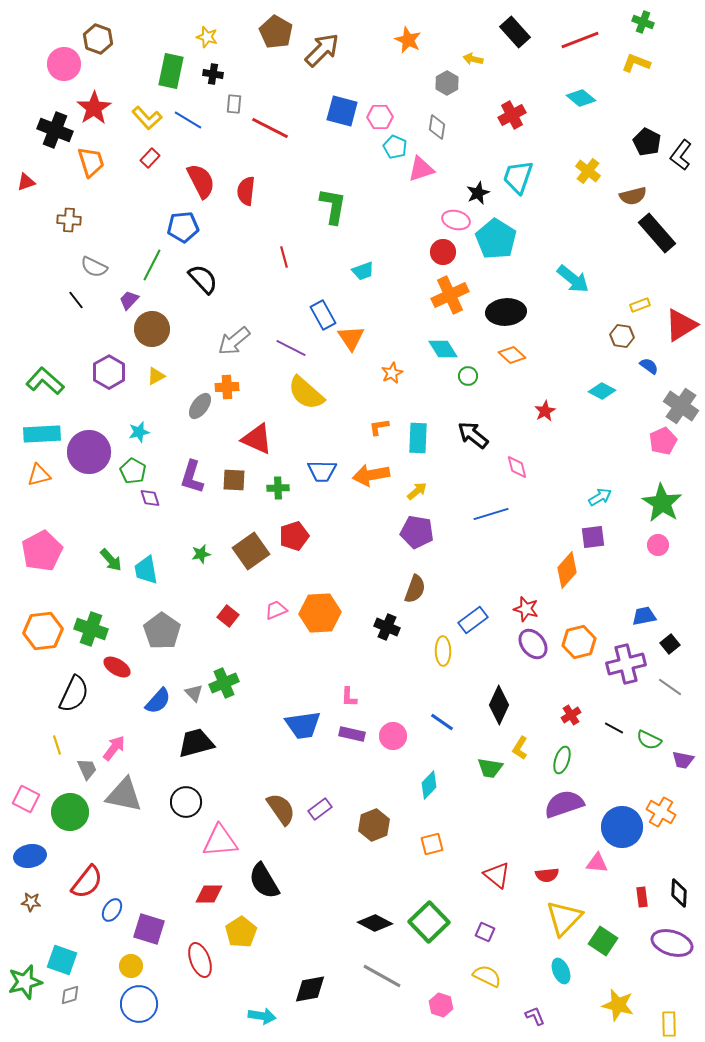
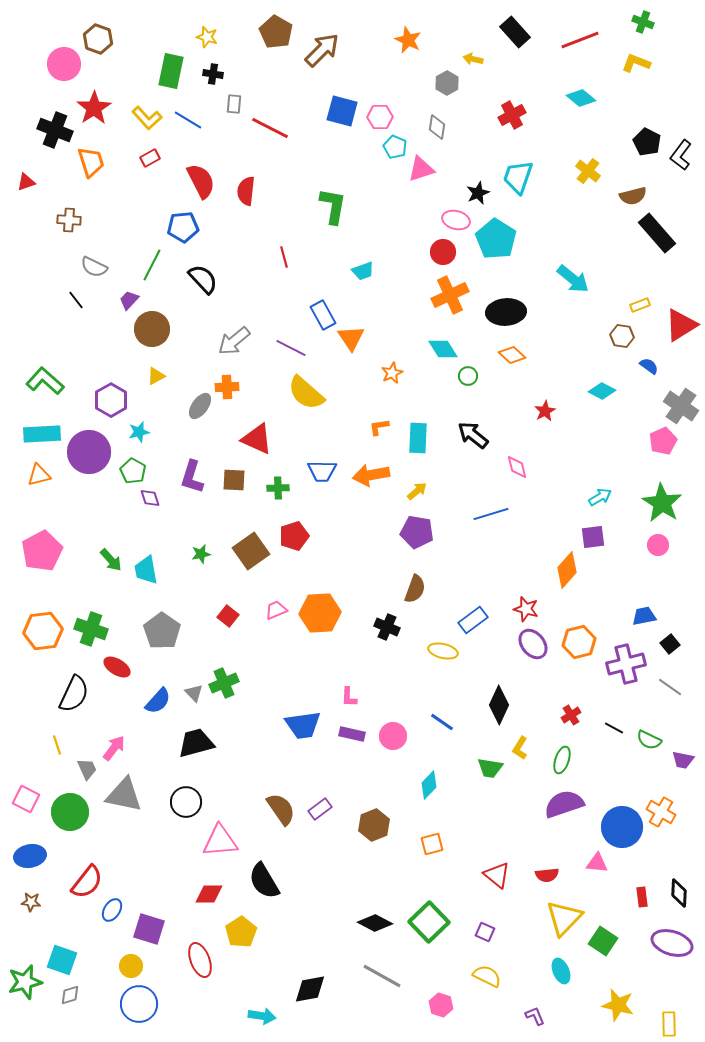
red rectangle at (150, 158): rotated 18 degrees clockwise
purple hexagon at (109, 372): moved 2 px right, 28 px down
yellow ellipse at (443, 651): rotated 76 degrees counterclockwise
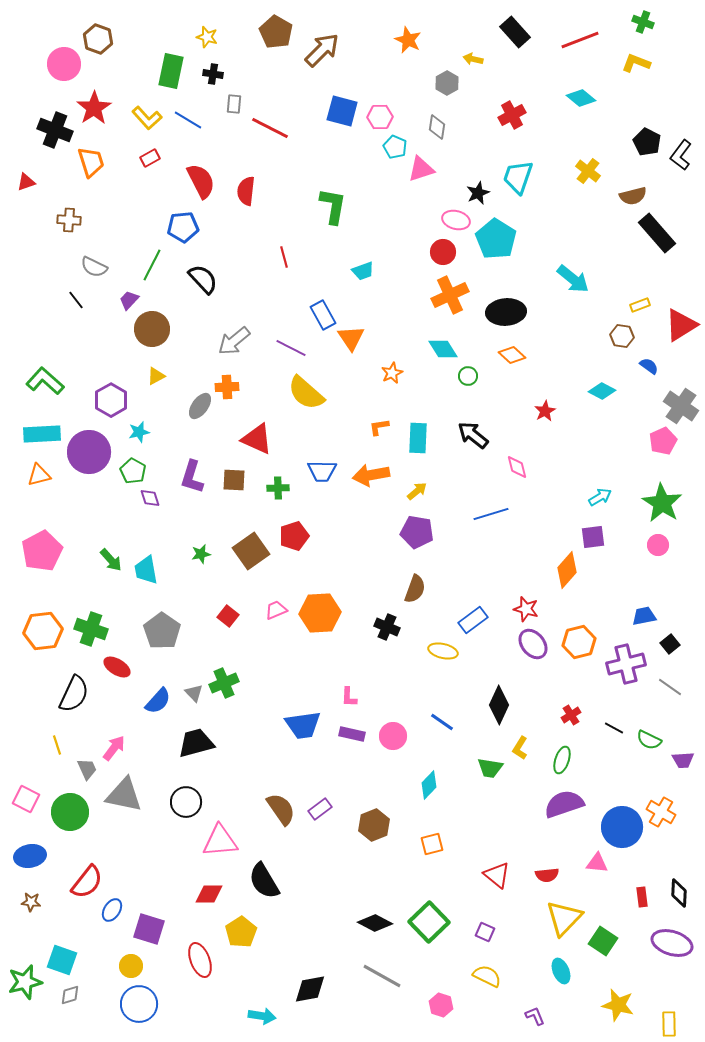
purple trapezoid at (683, 760): rotated 15 degrees counterclockwise
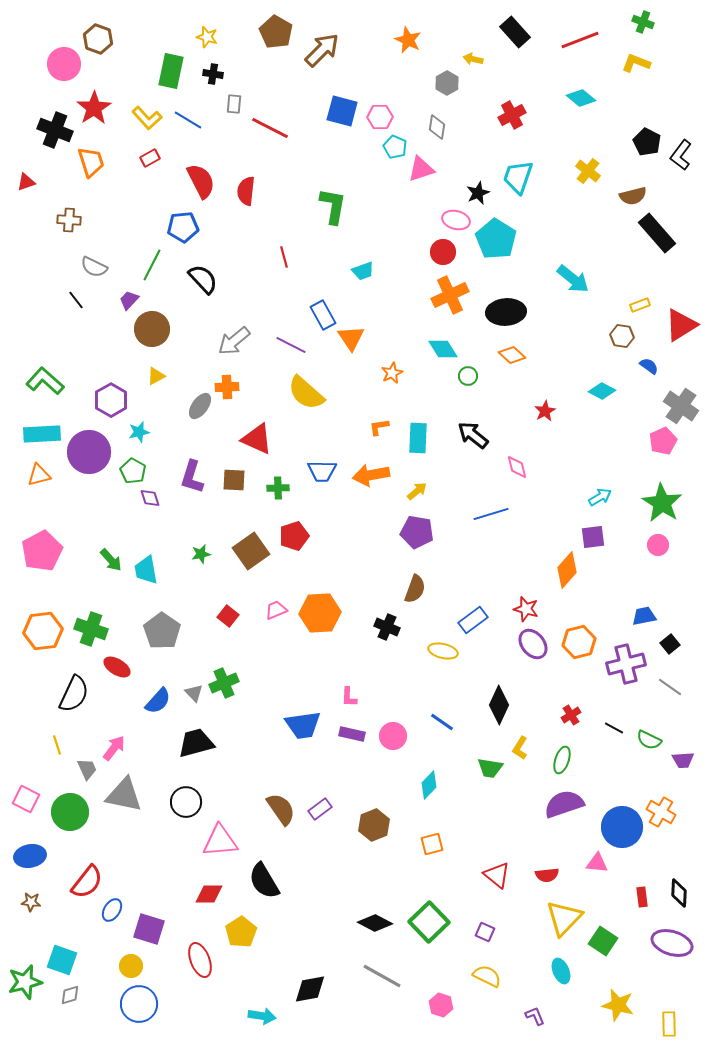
purple line at (291, 348): moved 3 px up
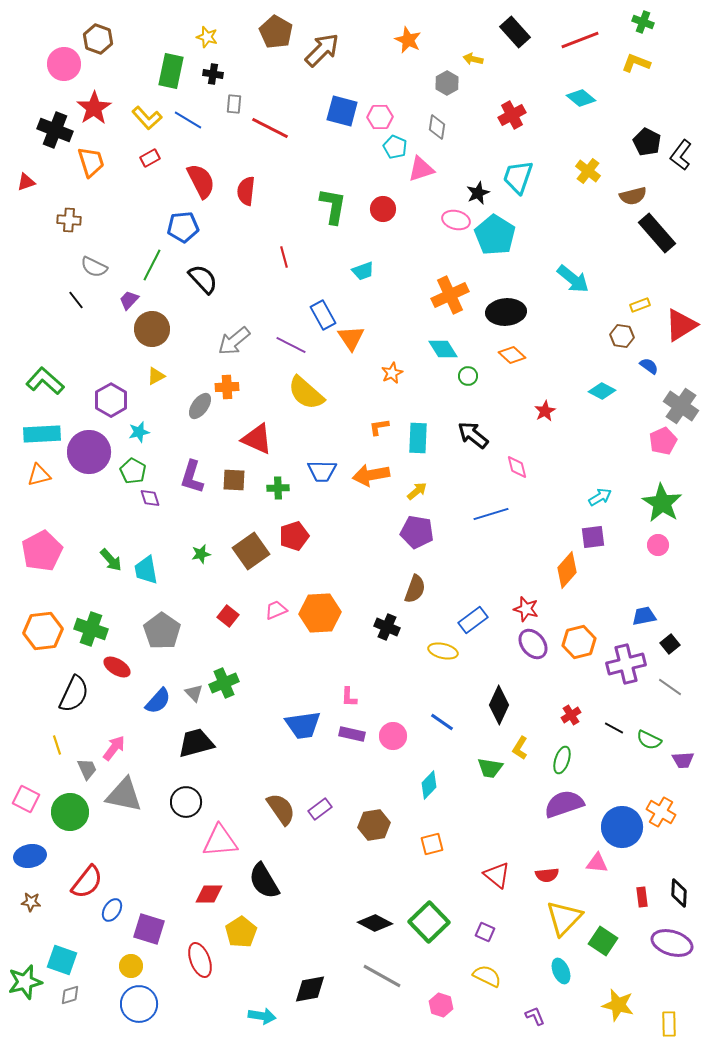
cyan pentagon at (496, 239): moved 1 px left, 4 px up
red circle at (443, 252): moved 60 px left, 43 px up
brown hexagon at (374, 825): rotated 12 degrees clockwise
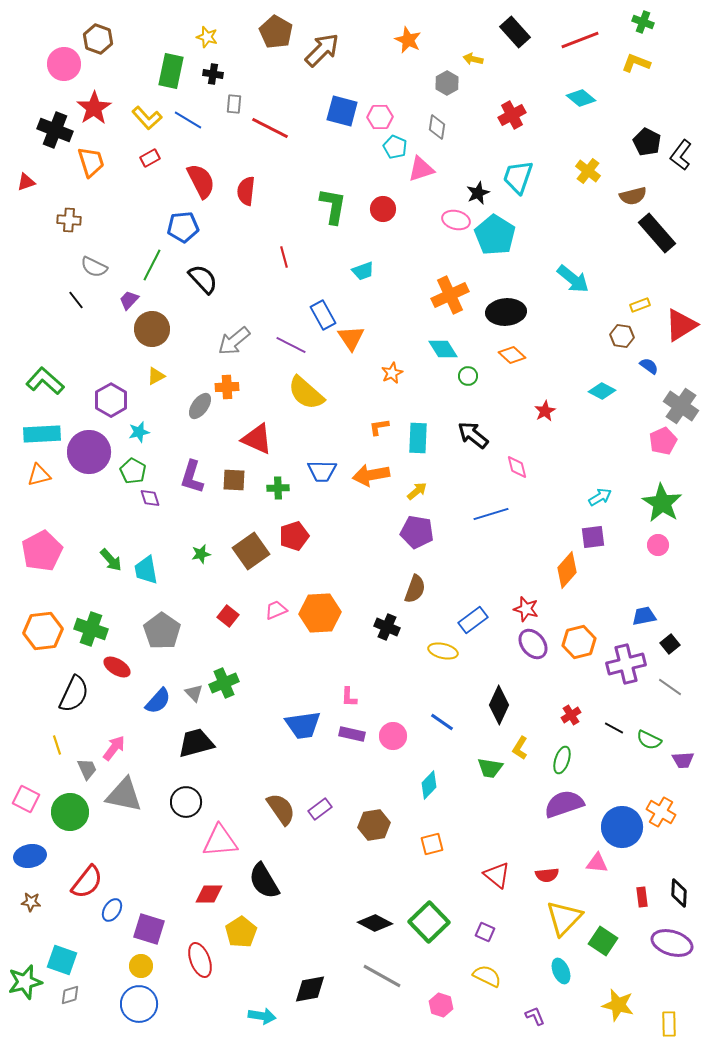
yellow circle at (131, 966): moved 10 px right
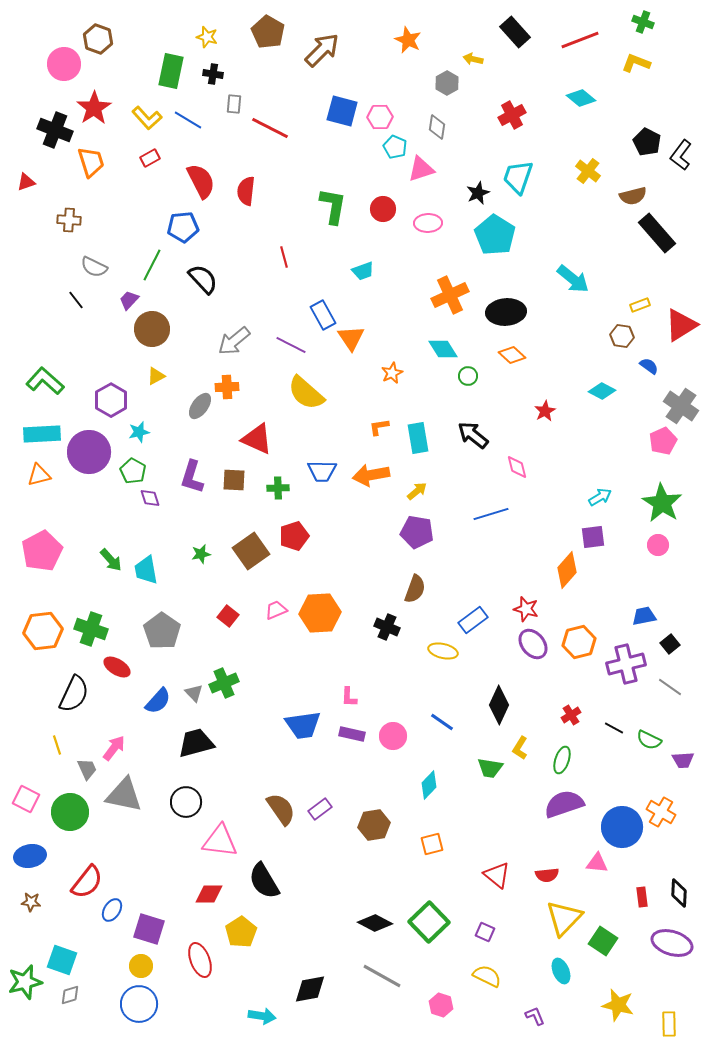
brown pentagon at (276, 32): moved 8 px left
pink ellipse at (456, 220): moved 28 px left, 3 px down; rotated 16 degrees counterclockwise
cyan rectangle at (418, 438): rotated 12 degrees counterclockwise
pink triangle at (220, 841): rotated 12 degrees clockwise
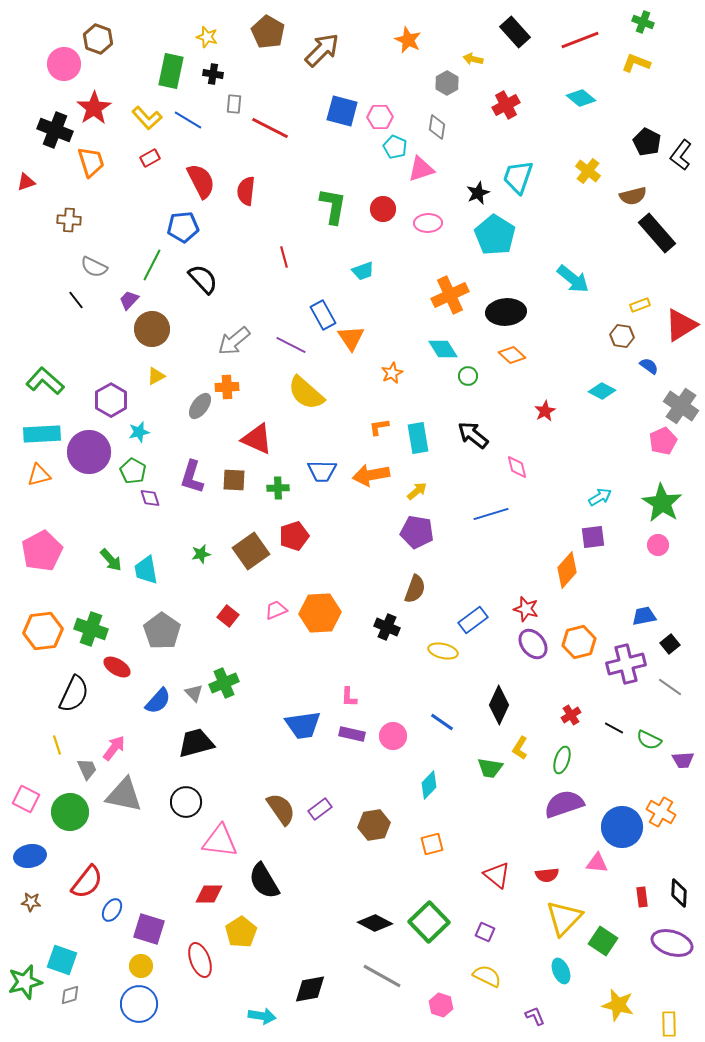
red cross at (512, 115): moved 6 px left, 10 px up
